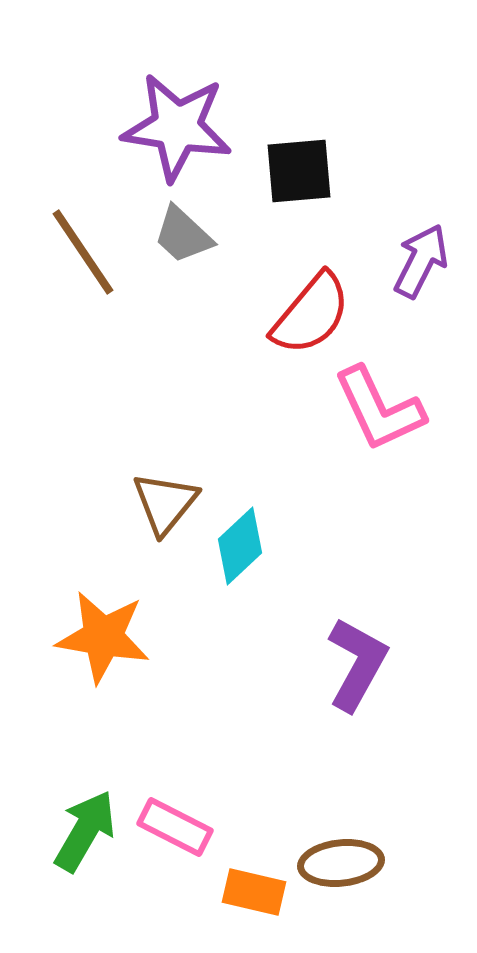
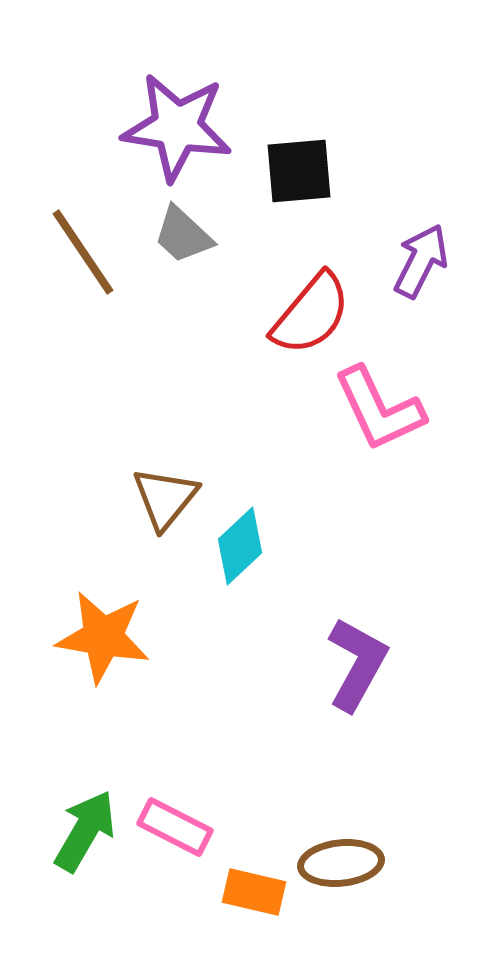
brown triangle: moved 5 px up
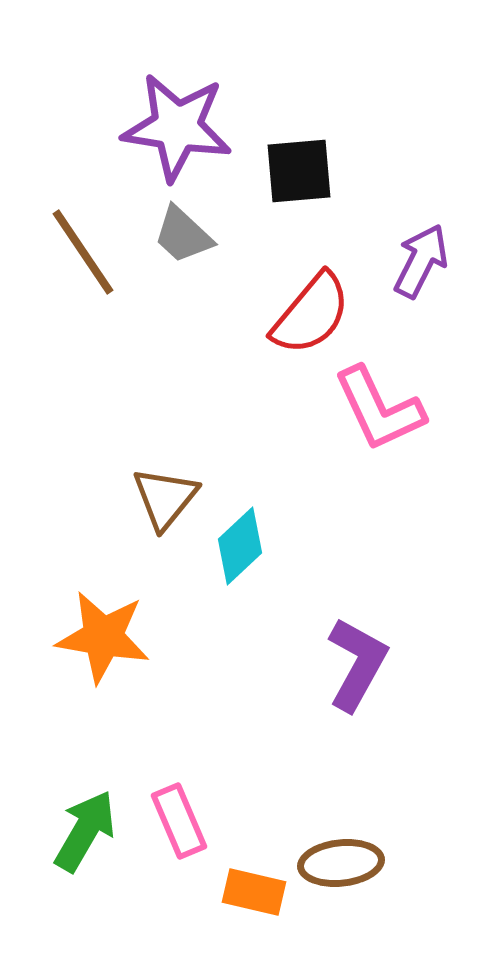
pink rectangle: moved 4 px right, 6 px up; rotated 40 degrees clockwise
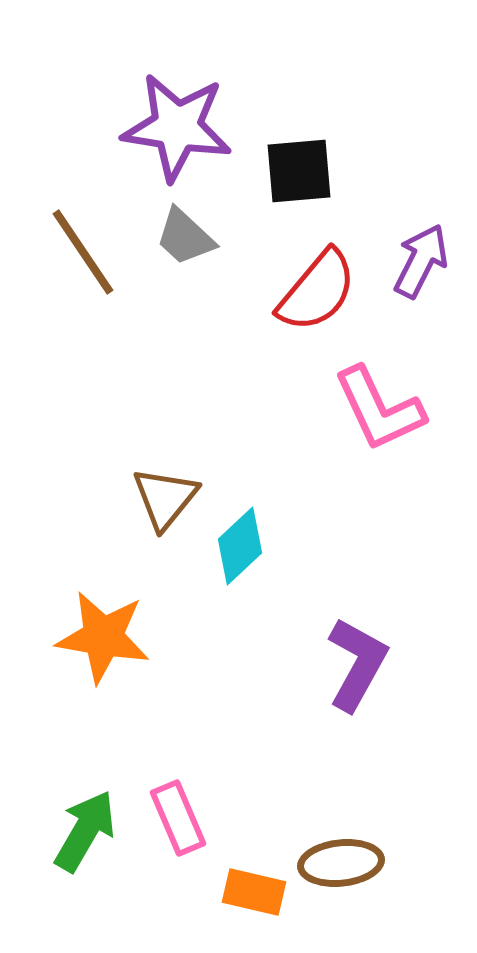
gray trapezoid: moved 2 px right, 2 px down
red semicircle: moved 6 px right, 23 px up
pink rectangle: moved 1 px left, 3 px up
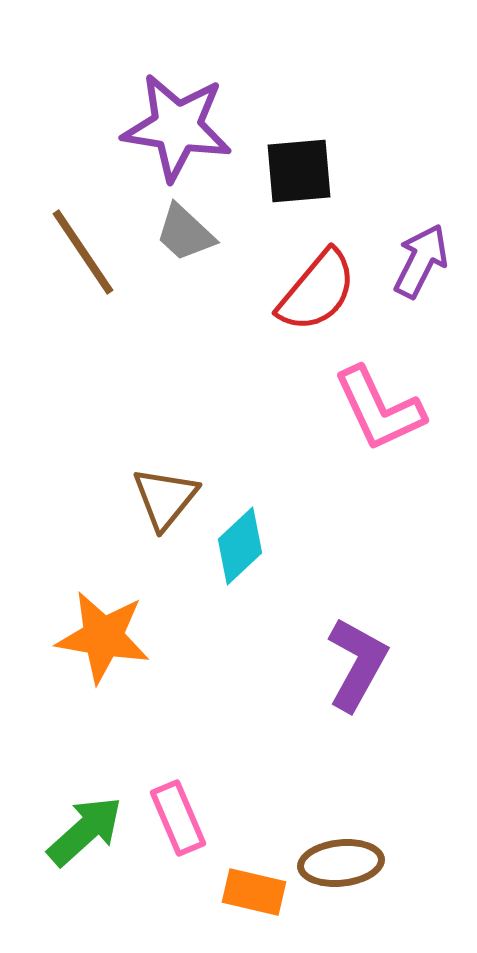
gray trapezoid: moved 4 px up
green arrow: rotated 18 degrees clockwise
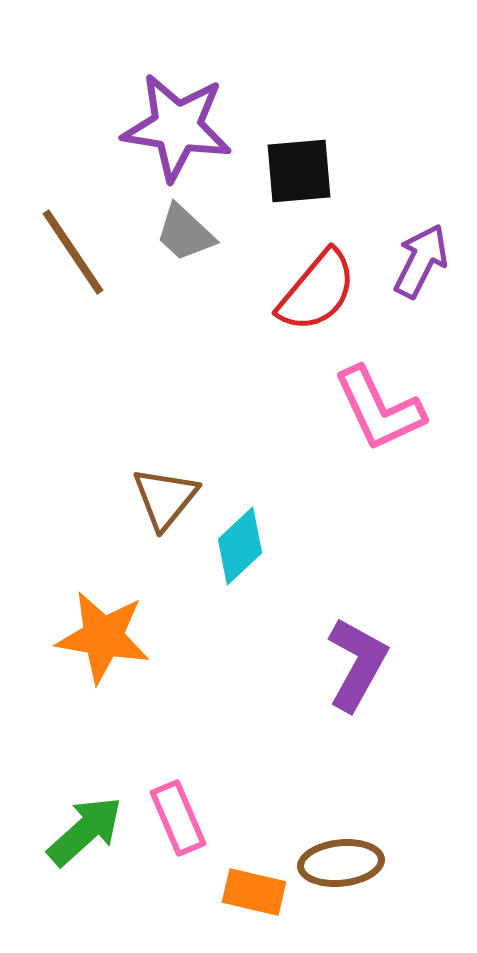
brown line: moved 10 px left
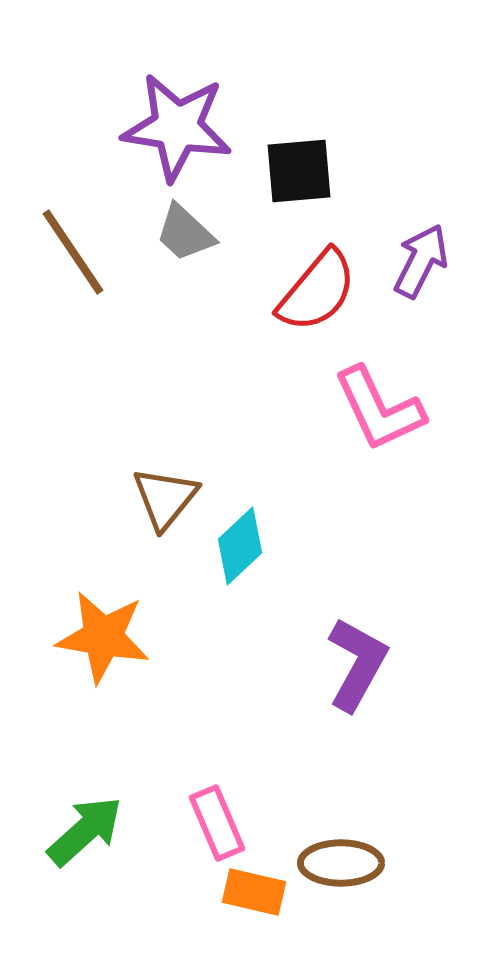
pink rectangle: moved 39 px right, 5 px down
brown ellipse: rotated 6 degrees clockwise
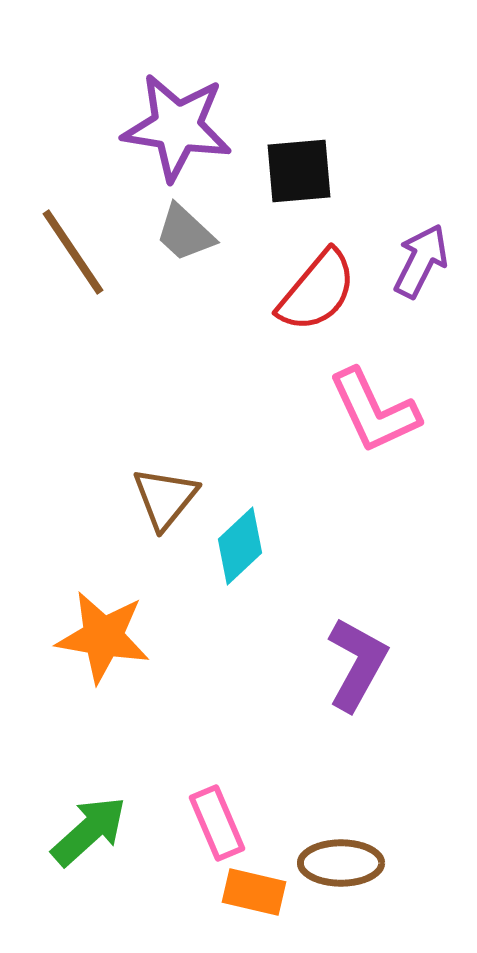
pink L-shape: moved 5 px left, 2 px down
green arrow: moved 4 px right
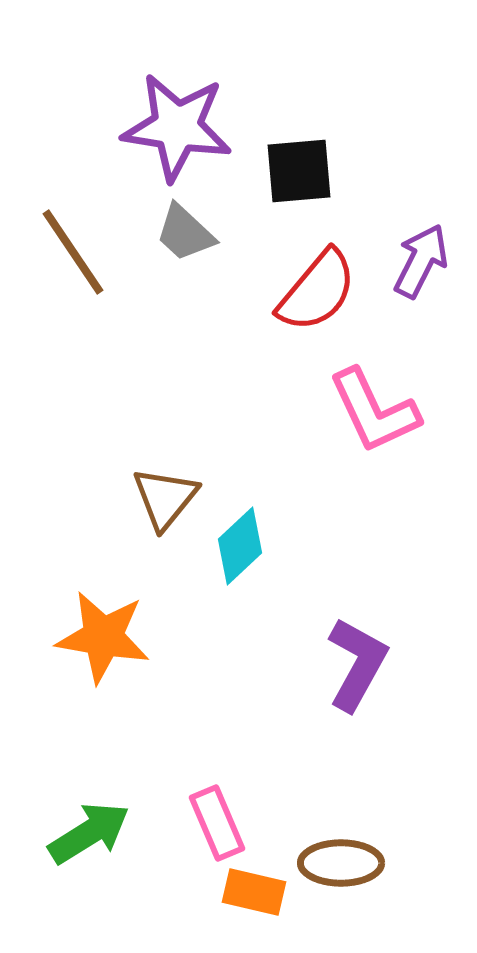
green arrow: moved 2 px down; rotated 10 degrees clockwise
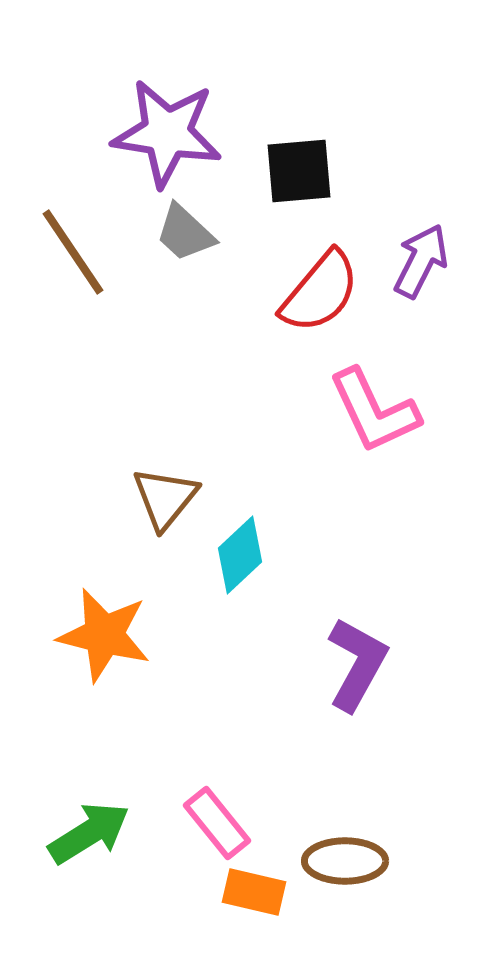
purple star: moved 10 px left, 6 px down
red semicircle: moved 3 px right, 1 px down
cyan diamond: moved 9 px down
orange star: moved 1 px right, 2 px up; rotated 4 degrees clockwise
pink rectangle: rotated 16 degrees counterclockwise
brown ellipse: moved 4 px right, 2 px up
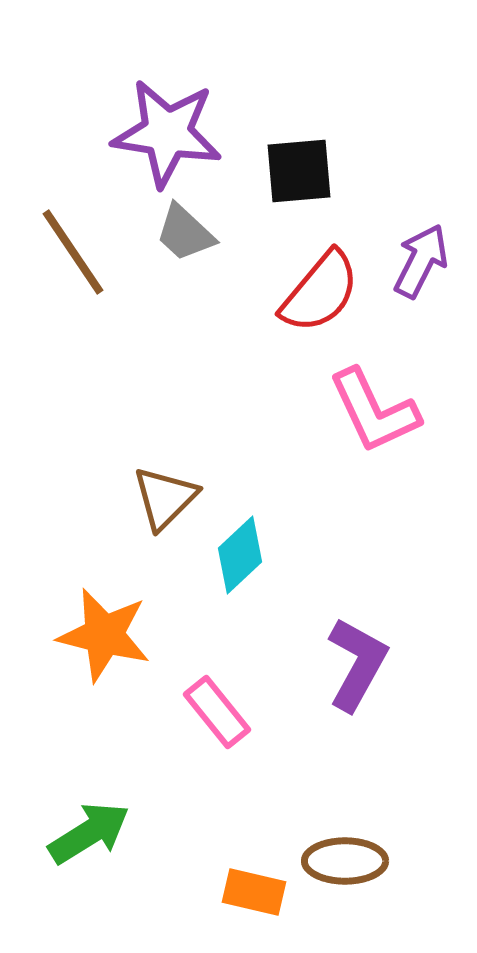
brown triangle: rotated 6 degrees clockwise
pink rectangle: moved 111 px up
